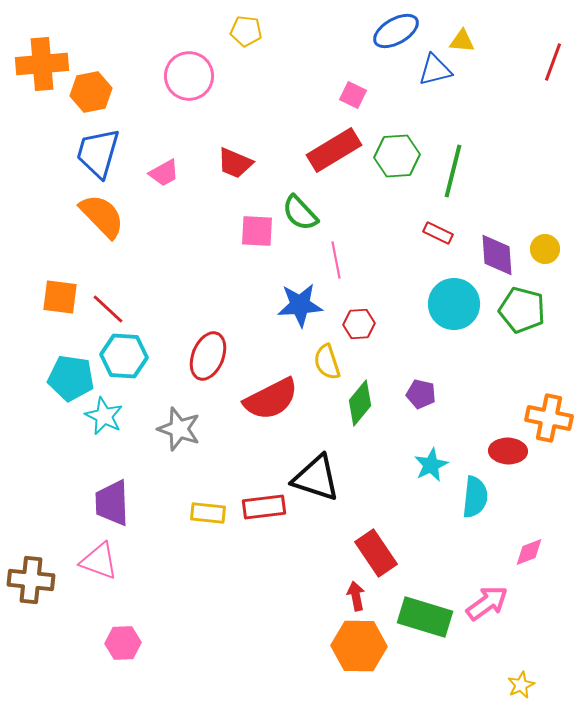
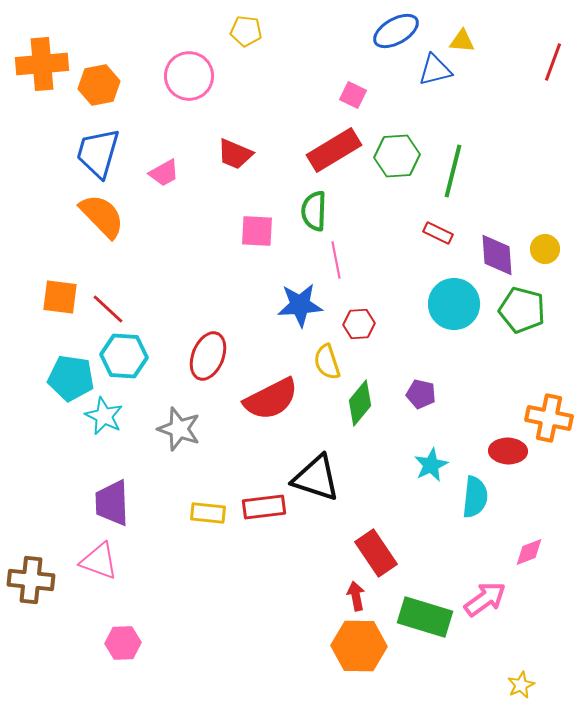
orange hexagon at (91, 92): moved 8 px right, 7 px up
red trapezoid at (235, 163): moved 9 px up
green semicircle at (300, 213): moved 14 px right, 2 px up; rotated 45 degrees clockwise
pink arrow at (487, 603): moved 2 px left, 4 px up
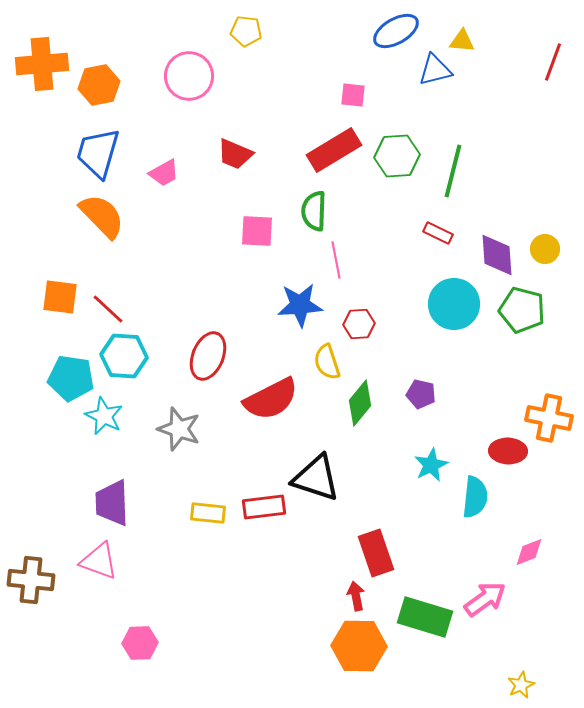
pink square at (353, 95): rotated 20 degrees counterclockwise
red rectangle at (376, 553): rotated 15 degrees clockwise
pink hexagon at (123, 643): moved 17 px right
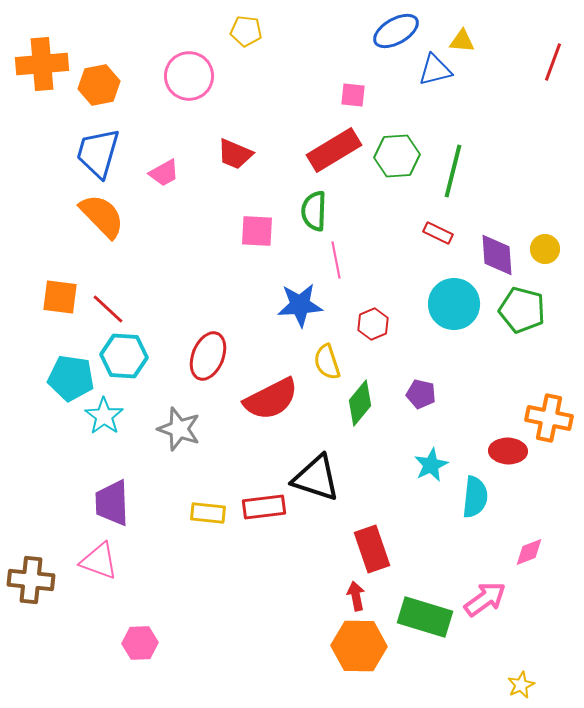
red hexagon at (359, 324): moved 14 px right; rotated 20 degrees counterclockwise
cyan star at (104, 416): rotated 9 degrees clockwise
red rectangle at (376, 553): moved 4 px left, 4 px up
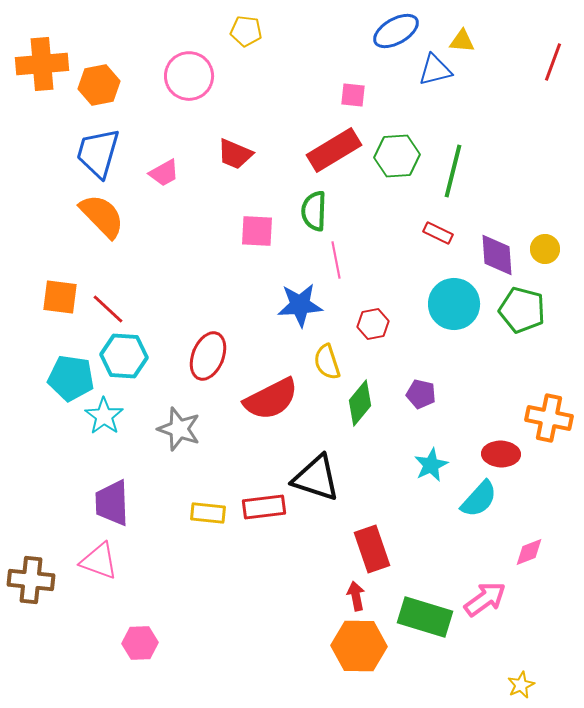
red hexagon at (373, 324): rotated 12 degrees clockwise
red ellipse at (508, 451): moved 7 px left, 3 px down
cyan semicircle at (475, 497): moved 4 px right, 2 px down; rotated 36 degrees clockwise
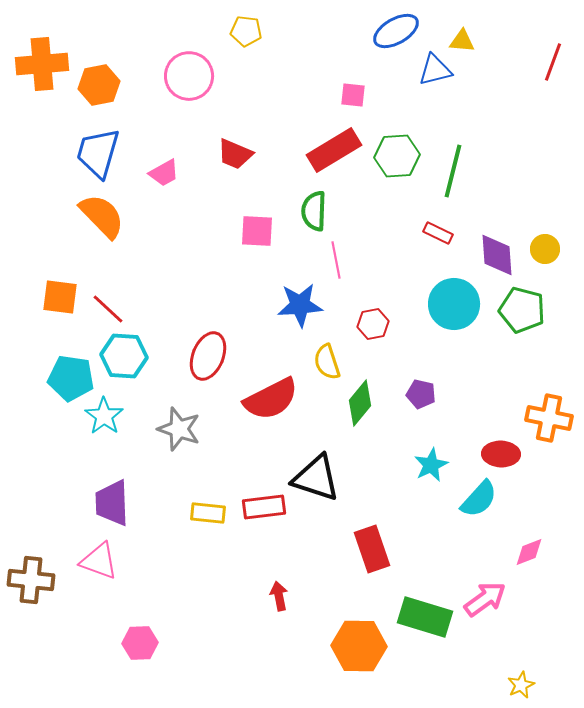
red arrow at (356, 596): moved 77 px left
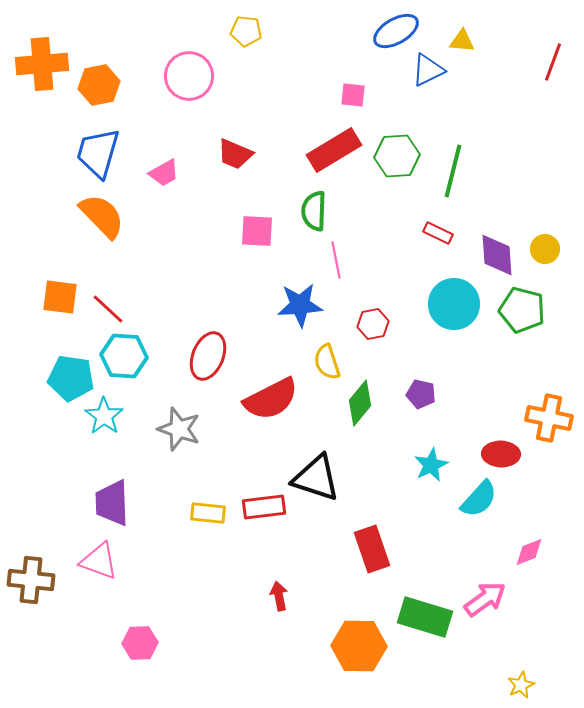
blue triangle at (435, 70): moved 7 px left; rotated 12 degrees counterclockwise
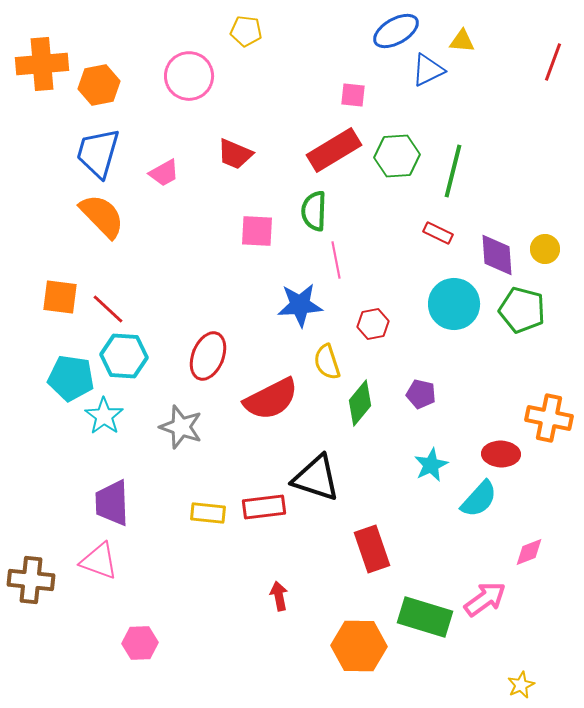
gray star at (179, 429): moved 2 px right, 2 px up
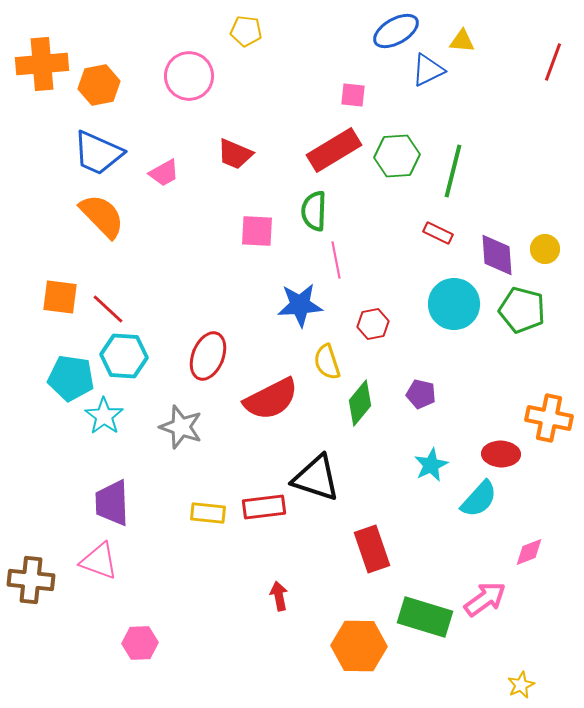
blue trapezoid at (98, 153): rotated 82 degrees counterclockwise
